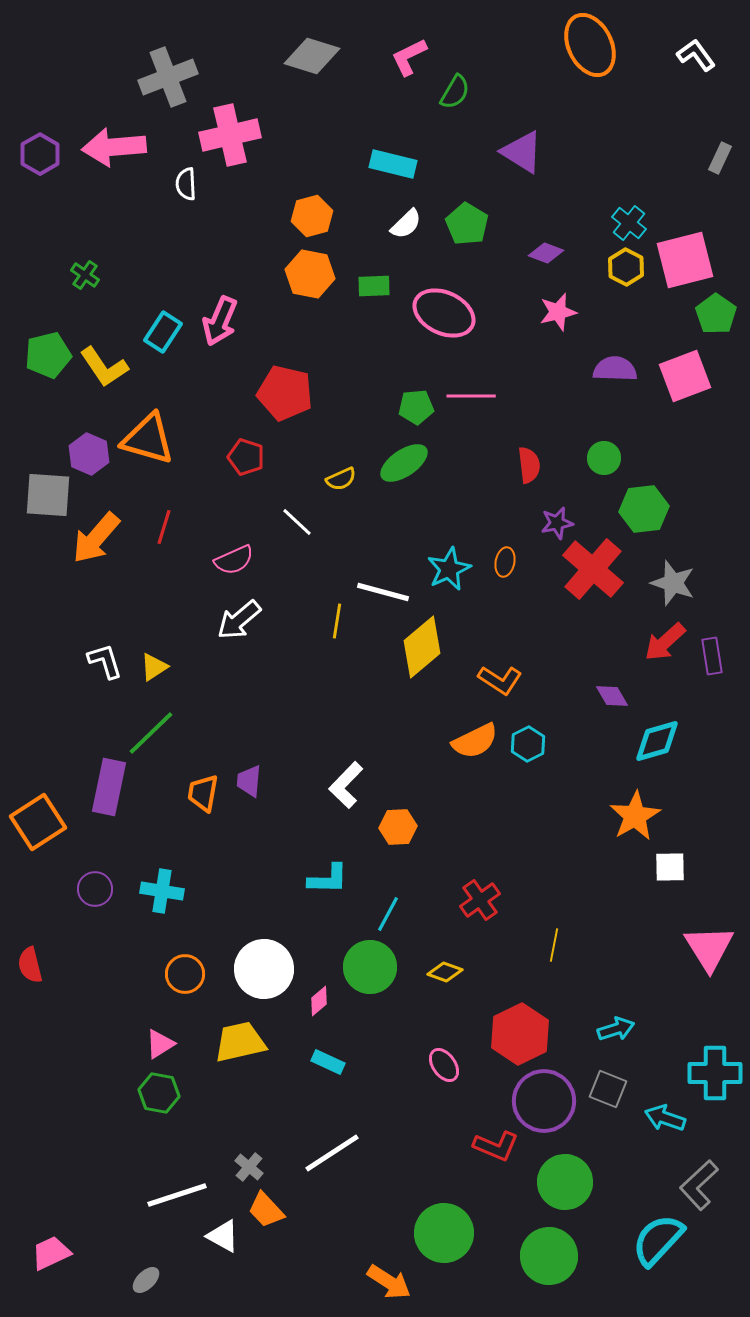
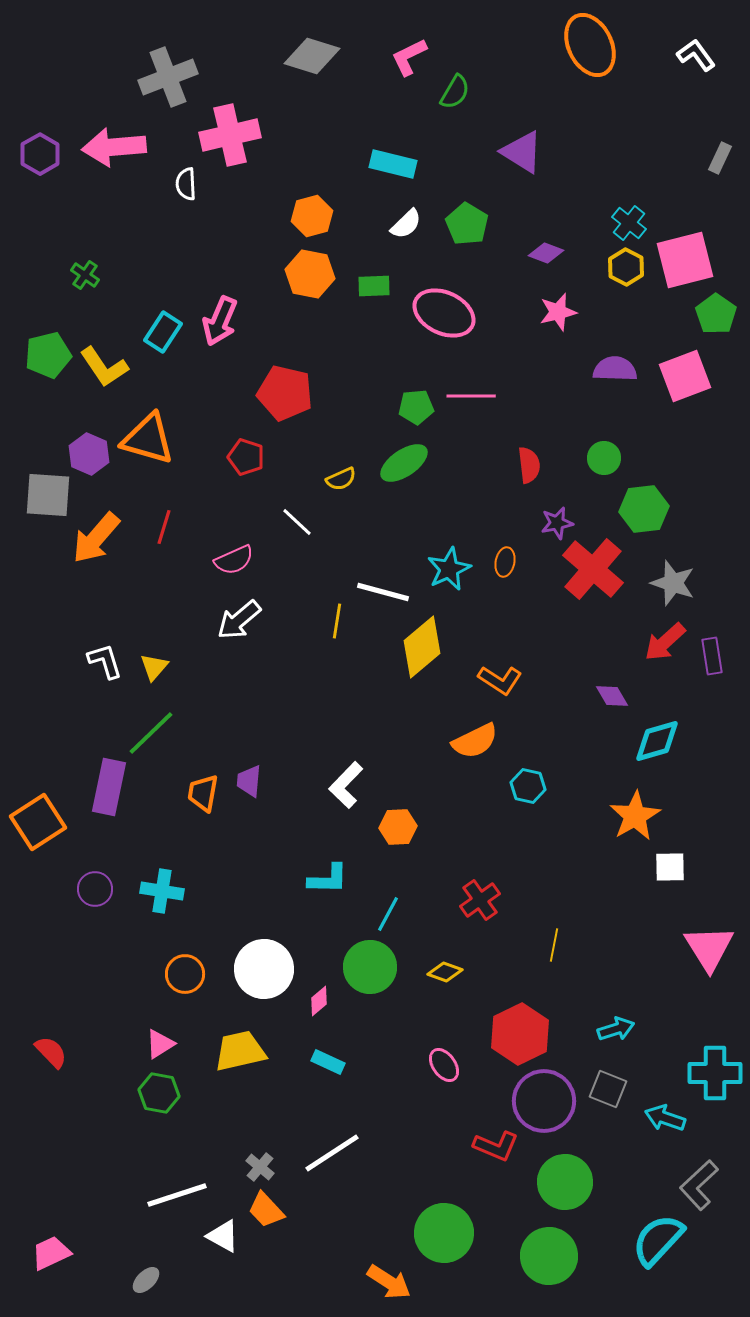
yellow triangle at (154, 667): rotated 16 degrees counterclockwise
cyan hexagon at (528, 744): moved 42 px down; rotated 20 degrees counterclockwise
red semicircle at (30, 965): moved 21 px right, 87 px down; rotated 150 degrees clockwise
yellow trapezoid at (240, 1042): moved 9 px down
gray cross at (249, 1167): moved 11 px right
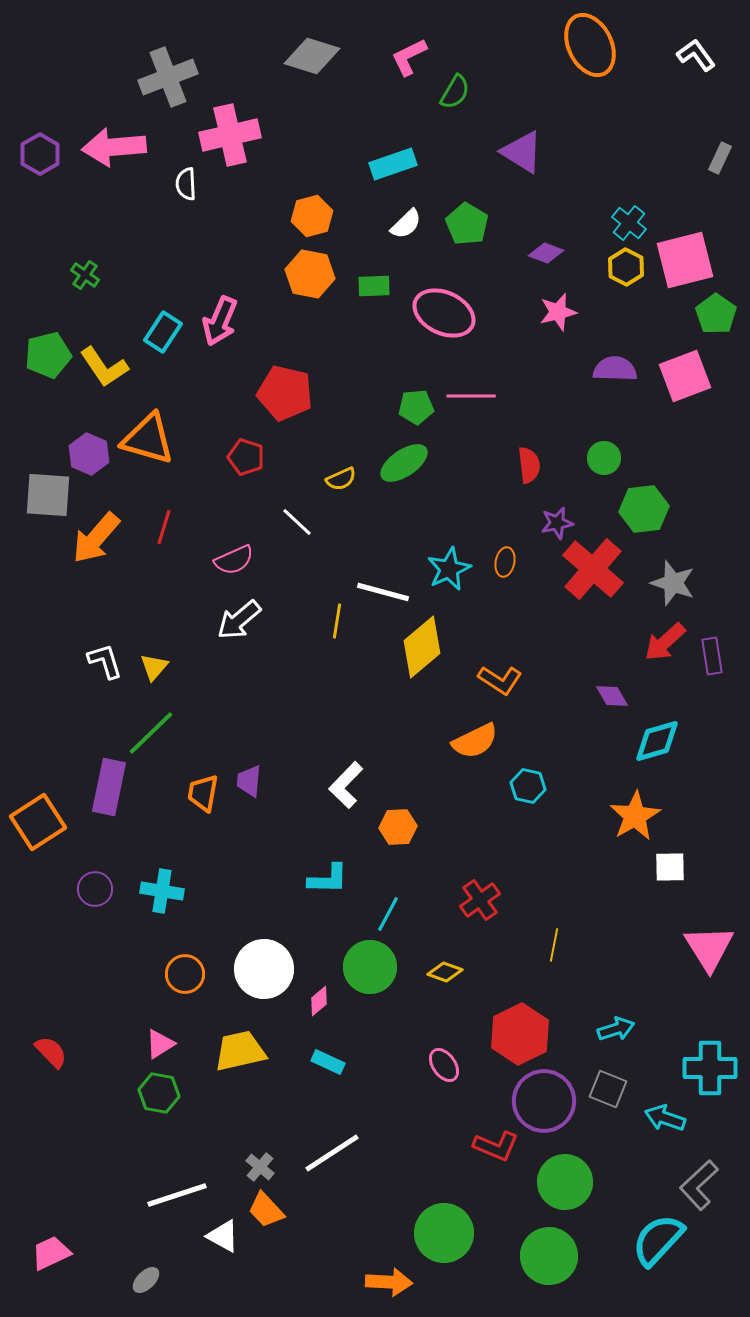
cyan rectangle at (393, 164): rotated 33 degrees counterclockwise
cyan cross at (715, 1073): moved 5 px left, 5 px up
orange arrow at (389, 1282): rotated 30 degrees counterclockwise
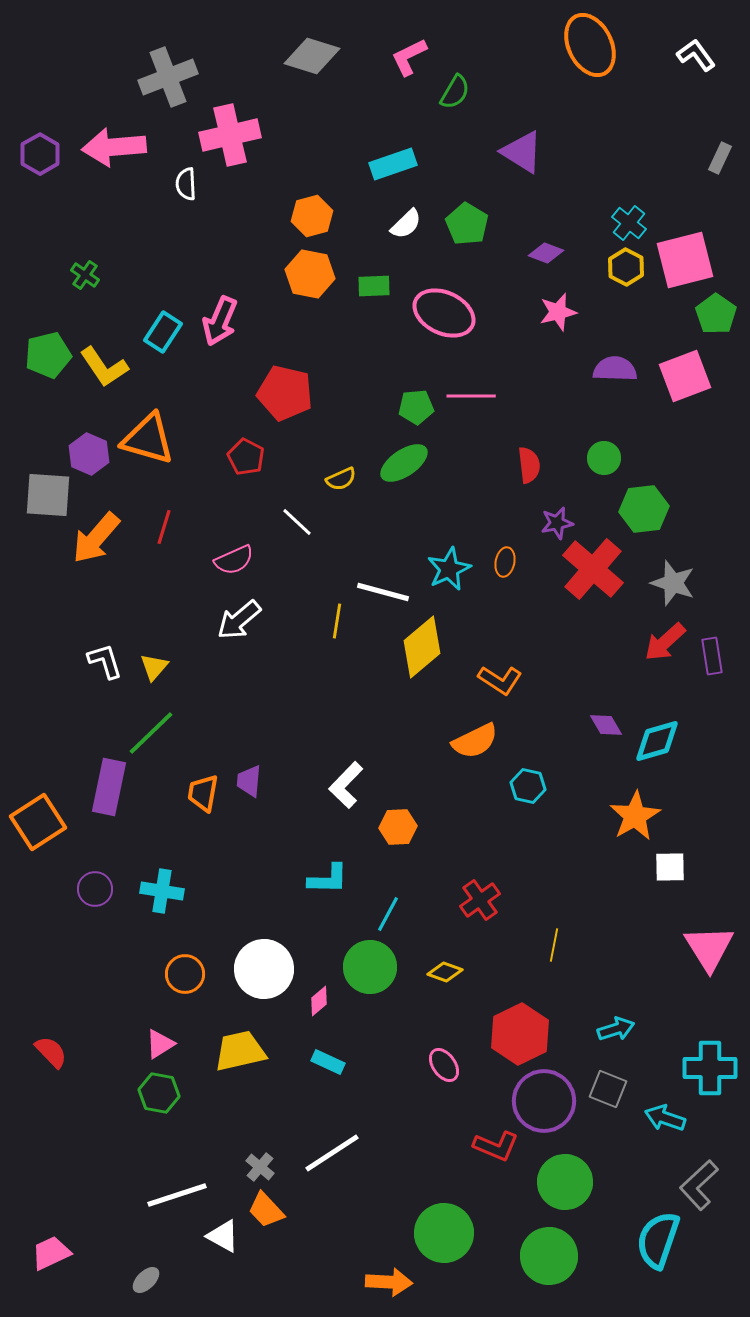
red pentagon at (246, 457): rotated 9 degrees clockwise
purple diamond at (612, 696): moved 6 px left, 29 px down
cyan semicircle at (658, 1240): rotated 24 degrees counterclockwise
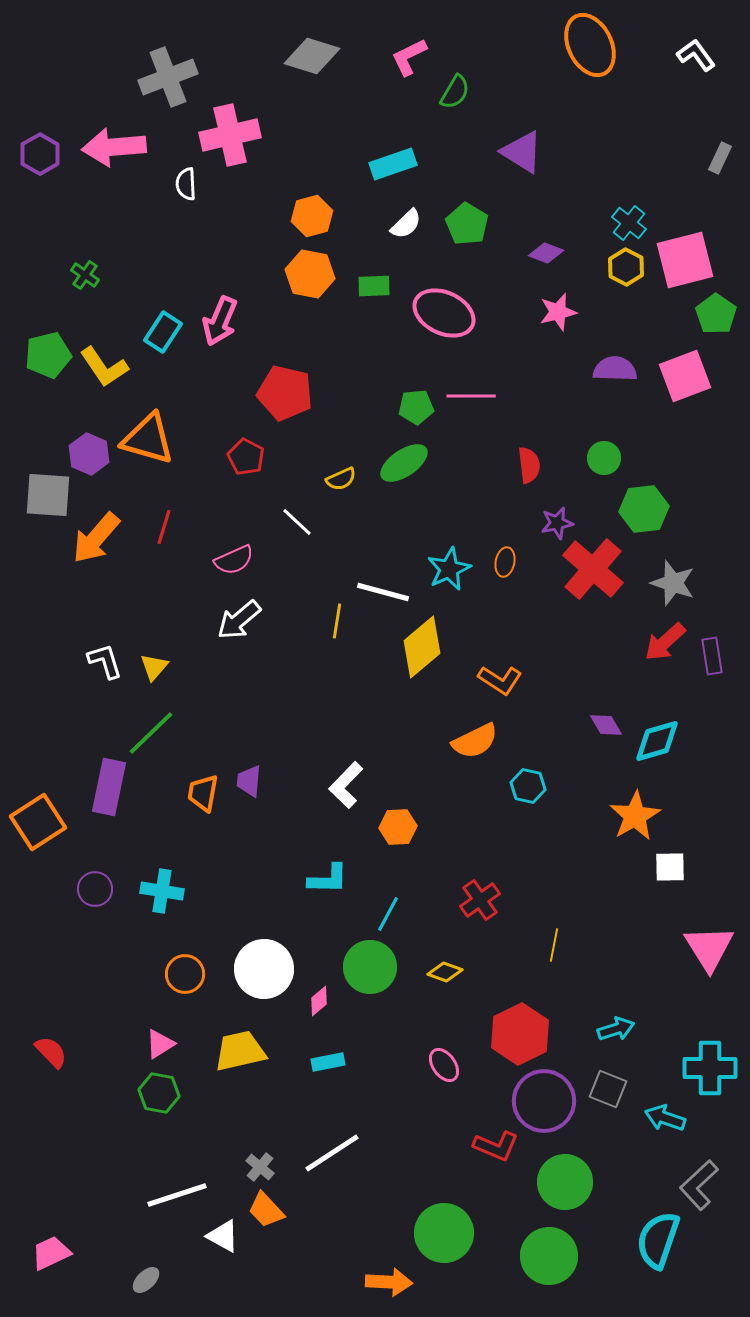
cyan rectangle at (328, 1062): rotated 36 degrees counterclockwise
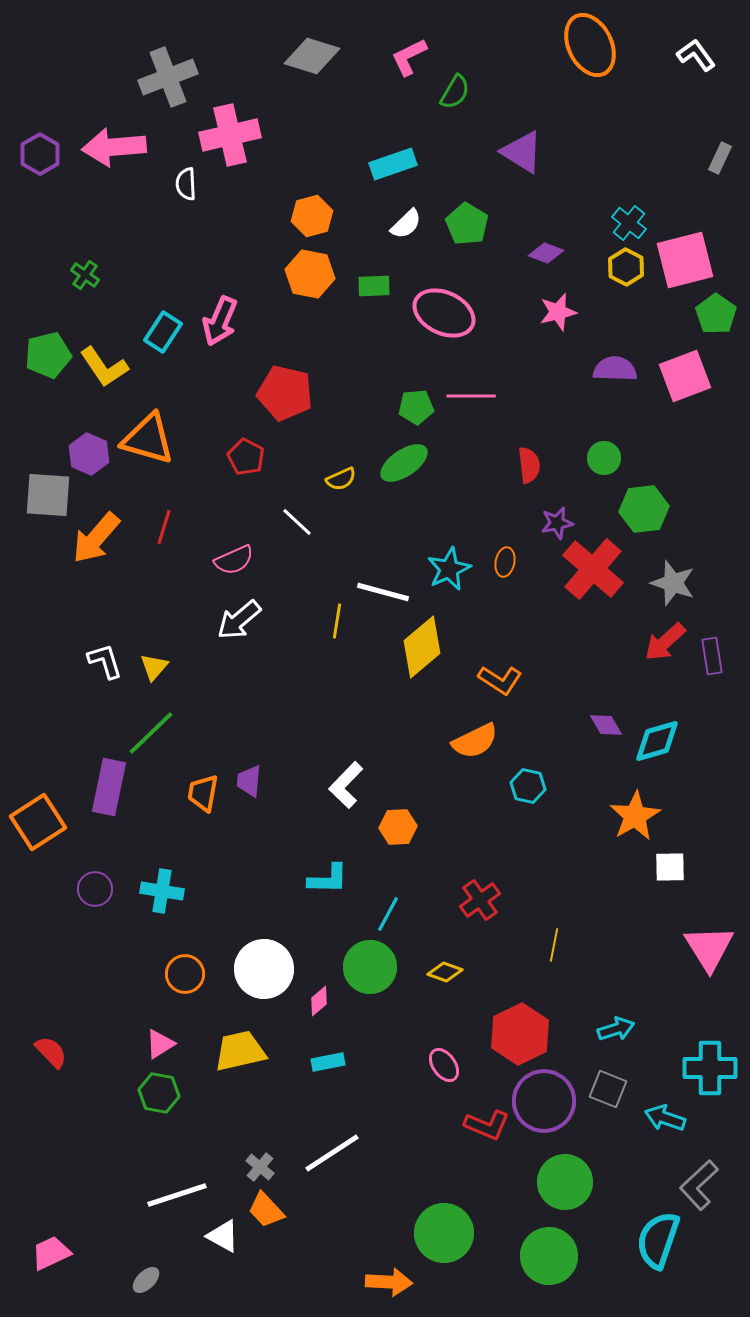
red L-shape at (496, 1146): moved 9 px left, 21 px up
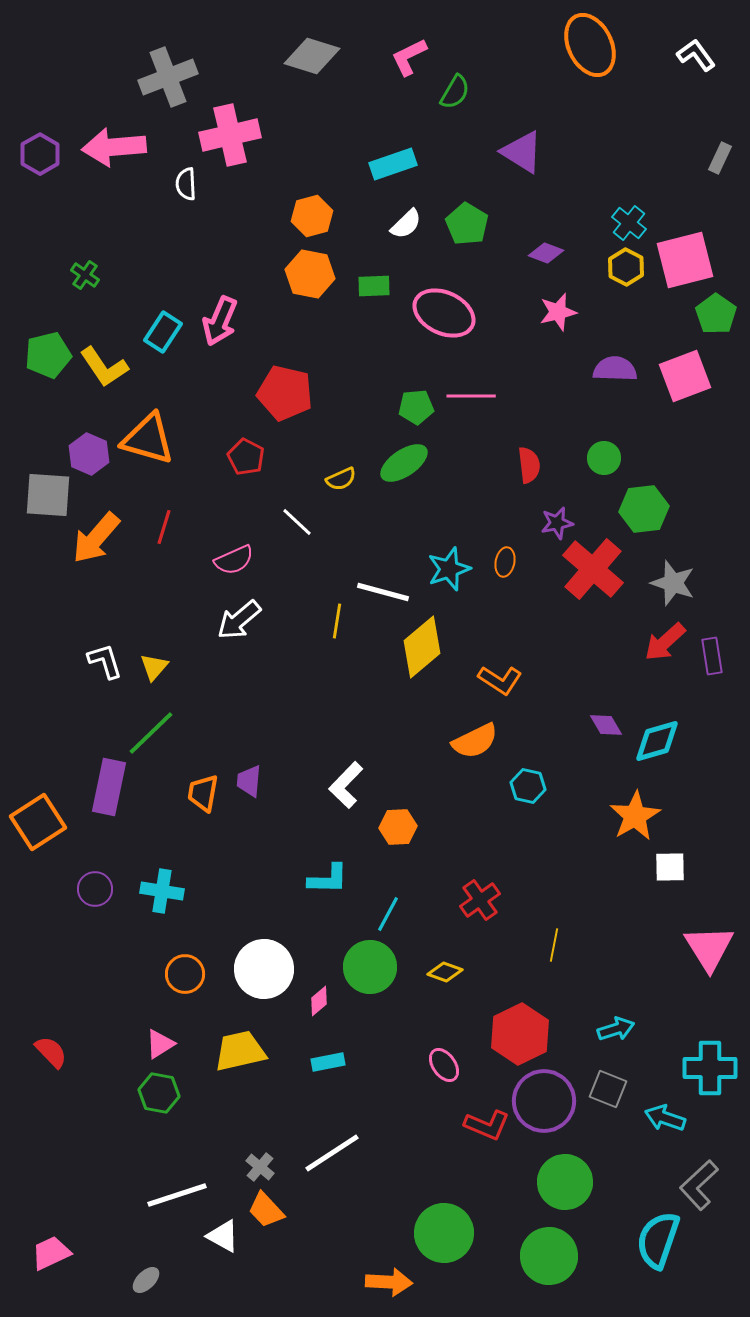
cyan star at (449, 569): rotated 6 degrees clockwise
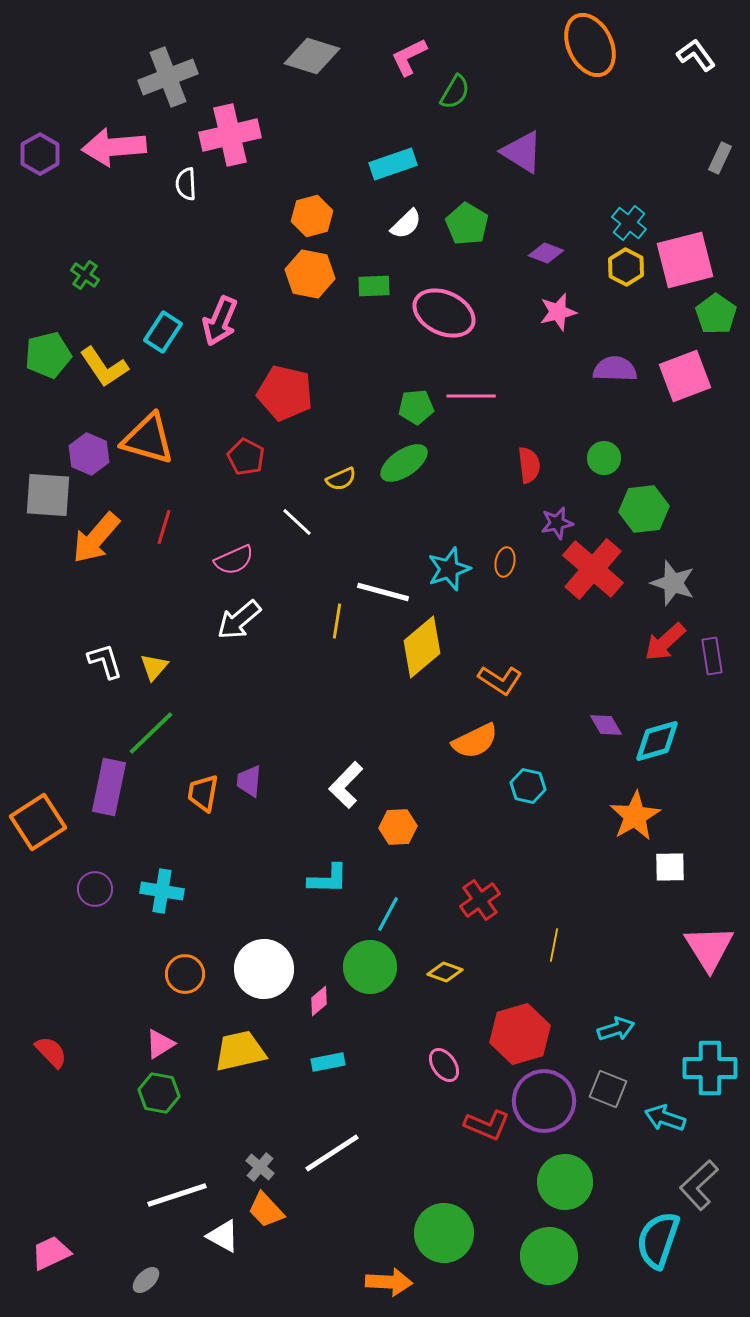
red hexagon at (520, 1034): rotated 10 degrees clockwise
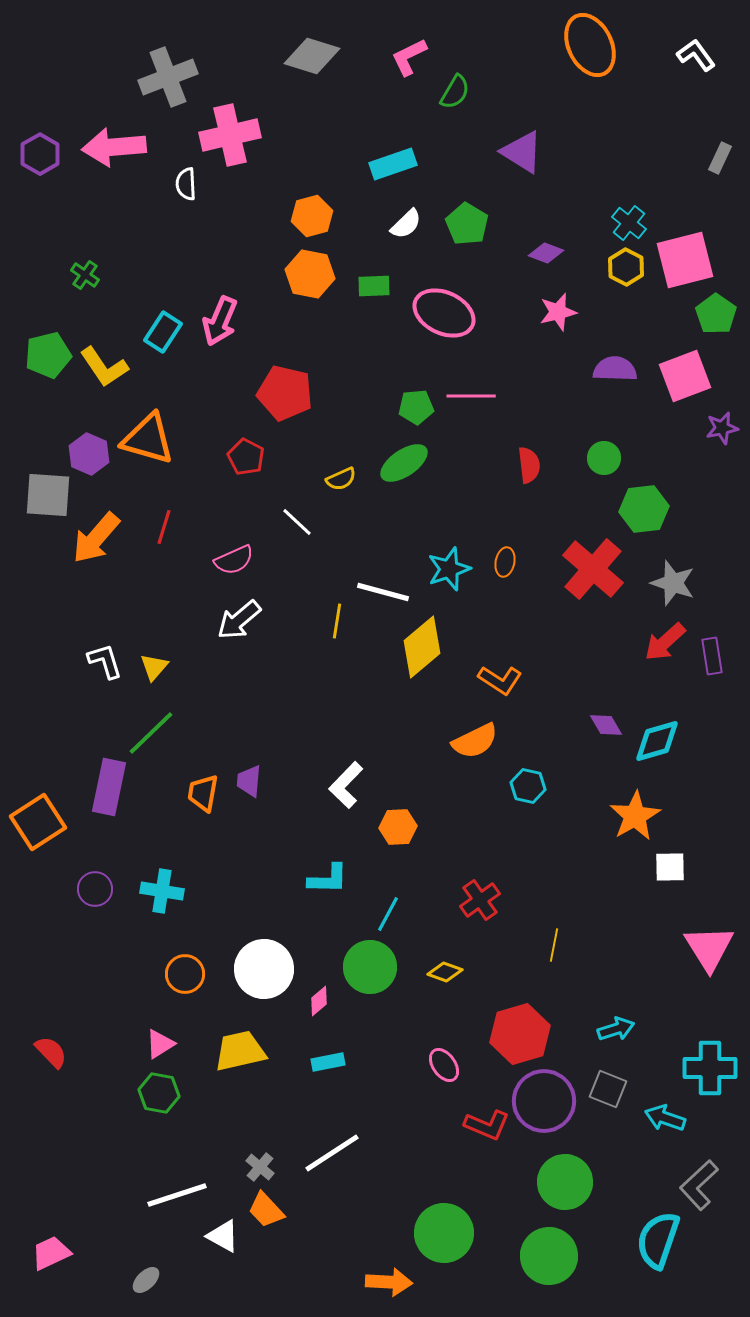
purple star at (557, 523): moved 165 px right, 95 px up
